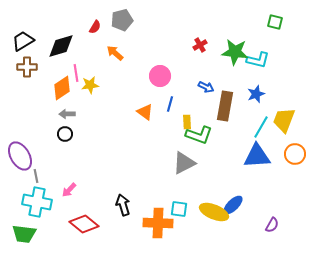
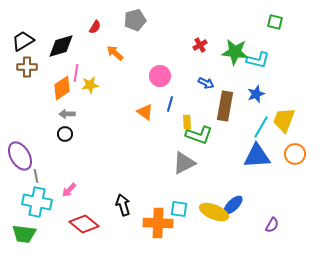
gray pentagon: moved 13 px right
pink line: rotated 18 degrees clockwise
blue arrow: moved 4 px up
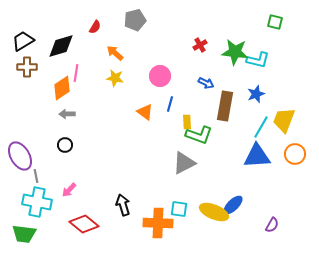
yellow star: moved 25 px right, 7 px up; rotated 18 degrees clockwise
black circle: moved 11 px down
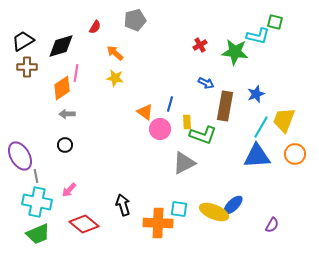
cyan L-shape: moved 24 px up
pink circle: moved 53 px down
green L-shape: moved 4 px right
green trapezoid: moved 14 px right; rotated 30 degrees counterclockwise
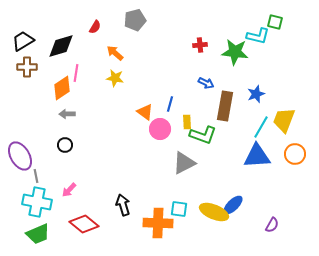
red cross: rotated 24 degrees clockwise
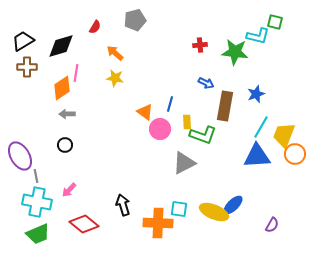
yellow trapezoid: moved 15 px down
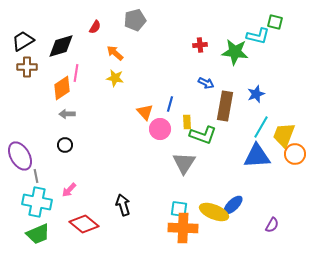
orange triangle: rotated 12 degrees clockwise
gray triangle: rotated 30 degrees counterclockwise
orange cross: moved 25 px right, 5 px down
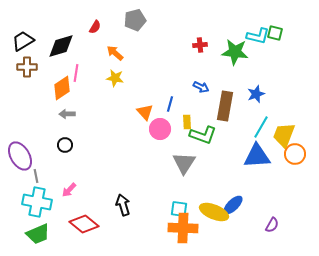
green square: moved 11 px down
blue arrow: moved 5 px left, 4 px down
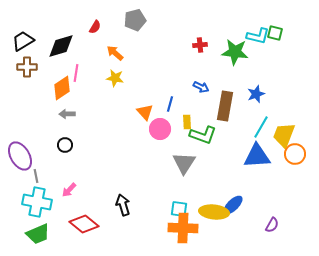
yellow ellipse: rotated 16 degrees counterclockwise
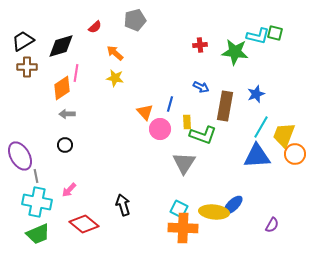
red semicircle: rotated 16 degrees clockwise
cyan square: rotated 18 degrees clockwise
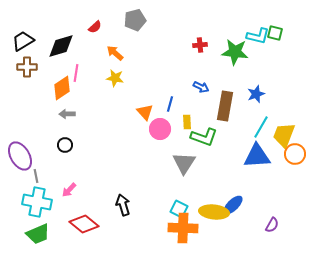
green L-shape: moved 1 px right, 2 px down
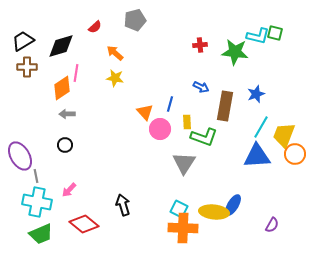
blue ellipse: rotated 15 degrees counterclockwise
green trapezoid: moved 3 px right
